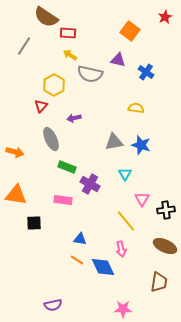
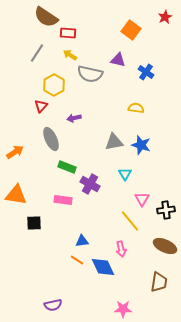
orange square: moved 1 px right, 1 px up
gray line: moved 13 px right, 7 px down
orange arrow: rotated 48 degrees counterclockwise
yellow line: moved 4 px right
blue triangle: moved 2 px right, 2 px down; rotated 16 degrees counterclockwise
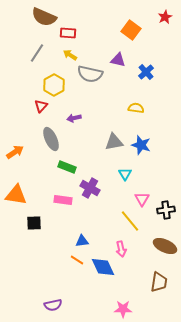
brown semicircle: moved 2 px left; rotated 10 degrees counterclockwise
blue cross: rotated 14 degrees clockwise
purple cross: moved 4 px down
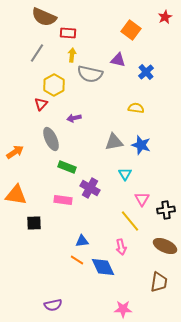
yellow arrow: moved 2 px right; rotated 64 degrees clockwise
red triangle: moved 2 px up
pink arrow: moved 2 px up
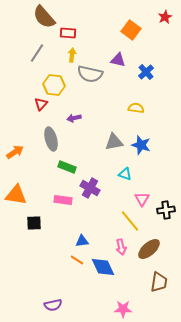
brown semicircle: rotated 25 degrees clockwise
yellow hexagon: rotated 25 degrees counterclockwise
gray ellipse: rotated 10 degrees clockwise
cyan triangle: rotated 40 degrees counterclockwise
brown ellipse: moved 16 px left, 3 px down; rotated 65 degrees counterclockwise
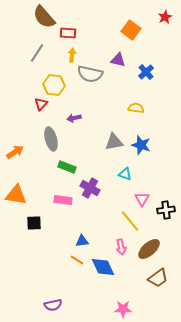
brown trapezoid: moved 1 px left, 4 px up; rotated 45 degrees clockwise
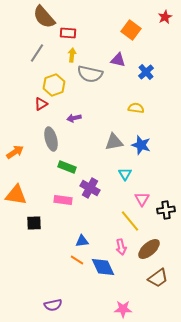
yellow hexagon: rotated 25 degrees counterclockwise
red triangle: rotated 16 degrees clockwise
cyan triangle: rotated 40 degrees clockwise
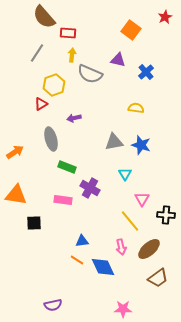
gray semicircle: rotated 10 degrees clockwise
black cross: moved 5 px down; rotated 12 degrees clockwise
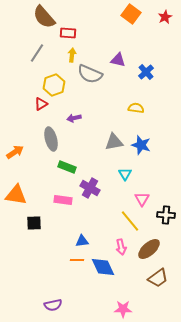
orange square: moved 16 px up
orange line: rotated 32 degrees counterclockwise
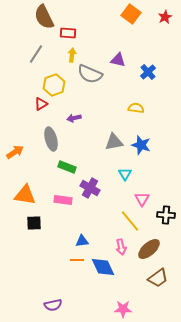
brown semicircle: rotated 15 degrees clockwise
gray line: moved 1 px left, 1 px down
blue cross: moved 2 px right
orange triangle: moved 9 px right
